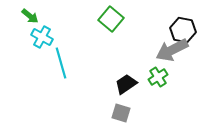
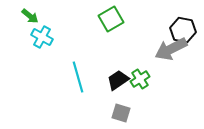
green square: rotated 20 degrees clockwise
gray arrow: moved 1 px left, 1 px up
cyan line: moved 17 px right, 14 px down
green cross: moved 18 px left, 2 px down
black trapezoid: moved 8 px left, 4 px up
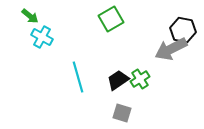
gray square: moved 1 px right
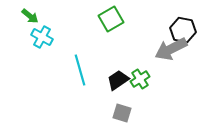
cyan line: moved 2 px right, 7 px up
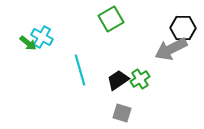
green arrow: moved 2 px left, 27 px down
black hexagon: moved 2 px up; rotated 10 degrees counterclockwise
